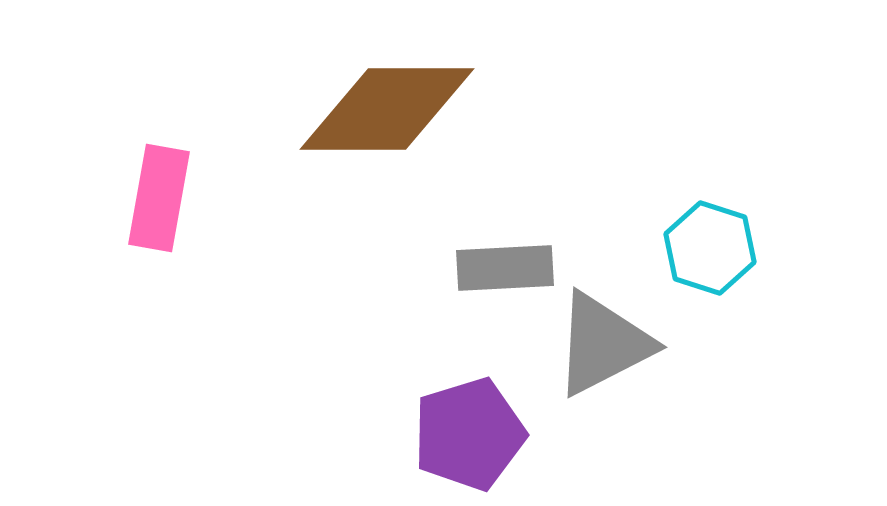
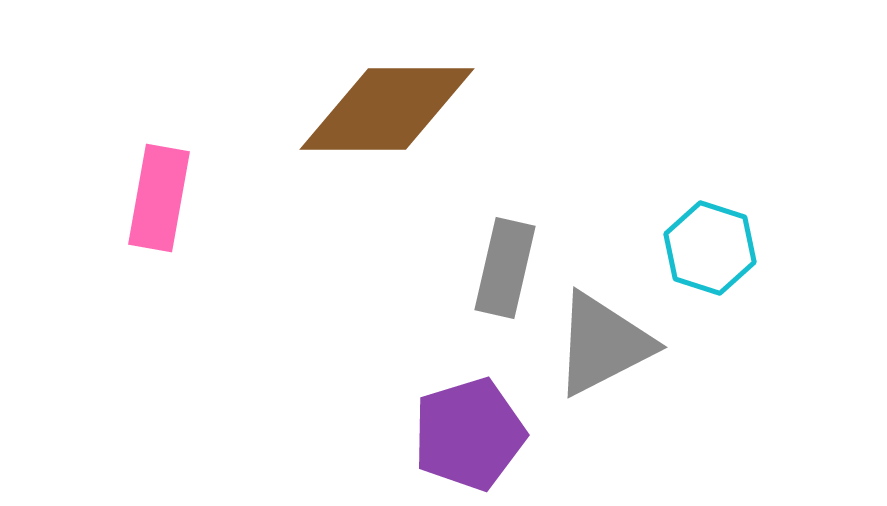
gray rectangle: rotated 74 degrees counterclockwise
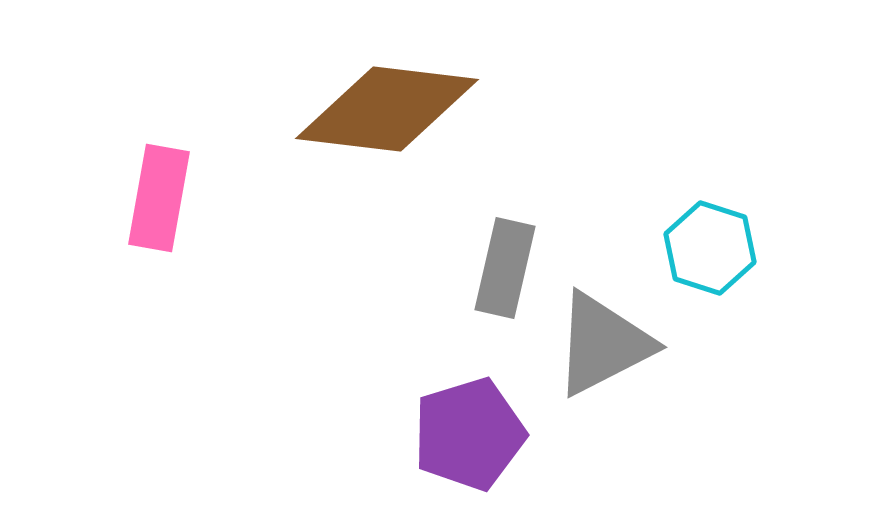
brown diamond: rotated 7 degrees clockwise
